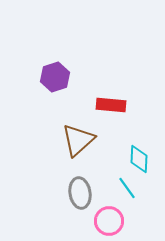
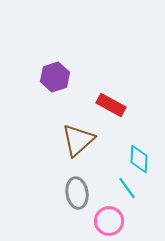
red rectangle: rotated 24 degrees clockwise
gray ellipse: moved 3 px left
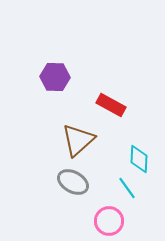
purple hexagon: rotated 20 degrees clockwise
gray ellipse: moved 4 px left, 11 px up; rotated 52 degrees counterclockwise
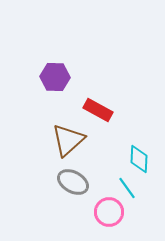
red rectangle: moved 13 px left, 5 px down
brown triangle: moved 10 px left
pink circle: moved 9 px up
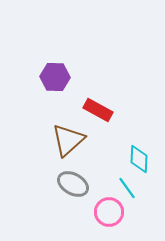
gray ellipse: moved 2 px down
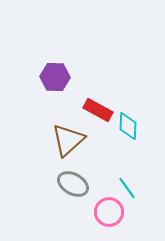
cyan diamond: moved 11 px left, 33 px up
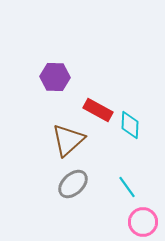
cyan diamond: moved 2 px right, 1 px up
gray ellipse: rotated 72 degrees counterclockwise
cyan line: moved 1 px up
pink circle: moved 34 px right, 10 px down
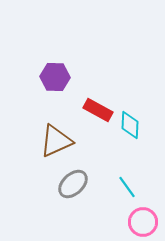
brown triangle: moved 12 px left, 1 px down; rotated 18 degrees clockwise
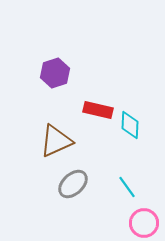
purple hexagon: moved 4 px up; rotated 20 degrees counterclockwise
red rectangle: rotated 16 degrees counterclockwise
pink circle: moved 1 px right, 1 px down
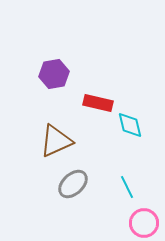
purple hexagon: moved 1 px left, 1 px down; rotated 8 degrees clockwise
red rectangle: moved 7 px up
cyan diamond: rotated 16 degrees counterclockwise
cyan line: rotated 10 degrees clockwise
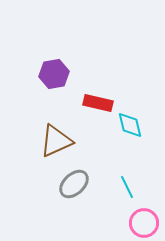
gray ellipse: moved 1 px right
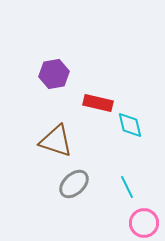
brown triangle: rotated 42 degrees clockwise
